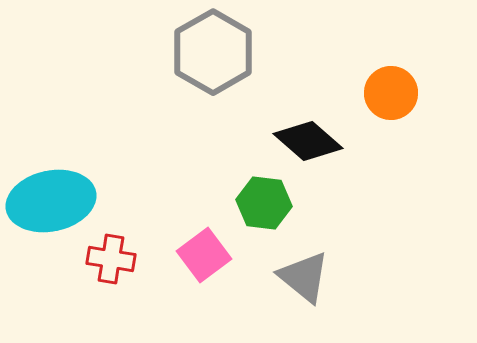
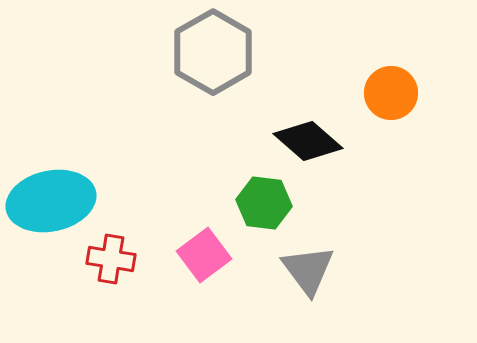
gray triangle: moved 4 px right, 7 px up; rotated 14 degrees clockwise
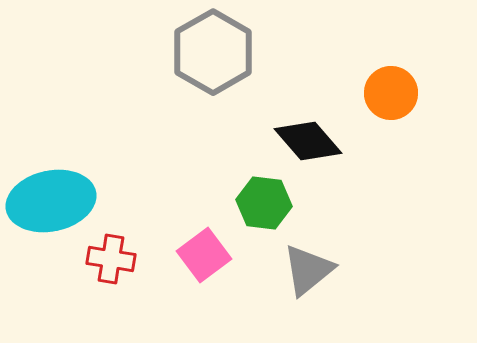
black diamond: rotated 8 degrees clockwise
gray triangle: rotated 28 degrees clockwise
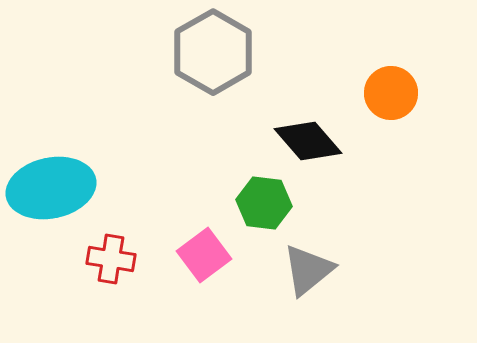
cyan ellipse: moved 13 px up
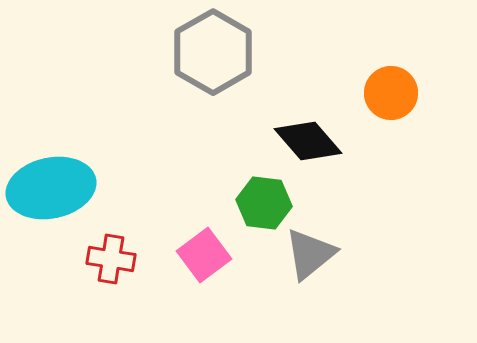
gray triangle: moved 2 px right, 16 px up
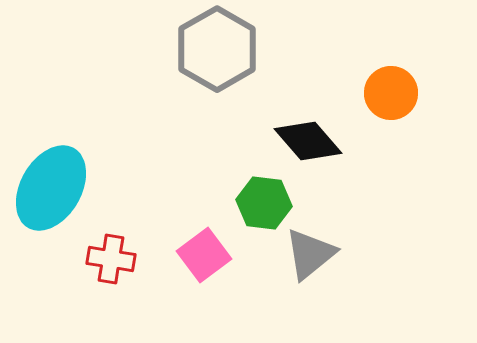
gray hexagon: moved 4 px right, 3 px up
cyan ellipse: rotated 48 degrees counterclockwise
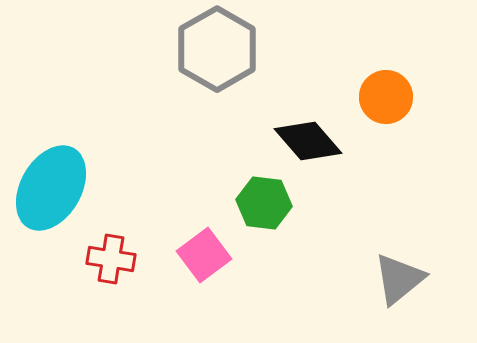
orange circle: moved 5 px left, 4 px down
gray triangle: moved 89 px right, 25 px down
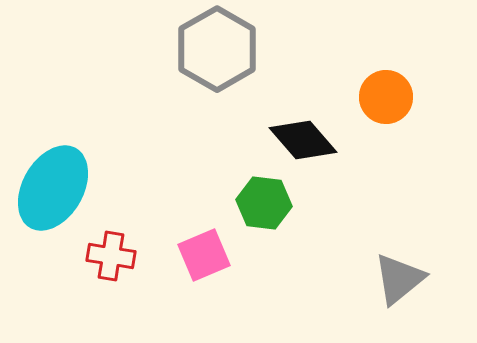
black diamond: moved 5 px left, 1 px up
cyan ellipse: moved 2 px right
pink square: rotated 14 degrees clockwise
red cross: moved 3 px up
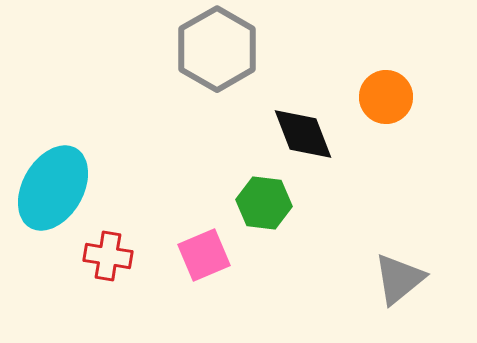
black diamond: moved 6 px up; rotated 20 degrees clockwise
red cross: moved 3 px left
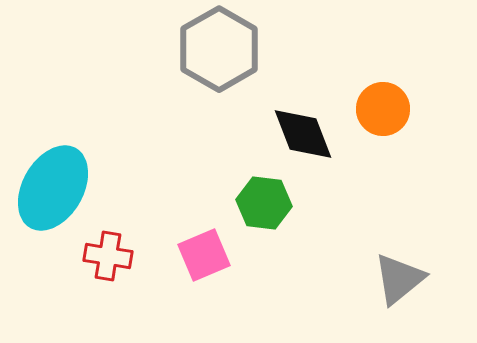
gray hexagon: moved 2 px right
orange circle: moved 3 px left, 12 px down
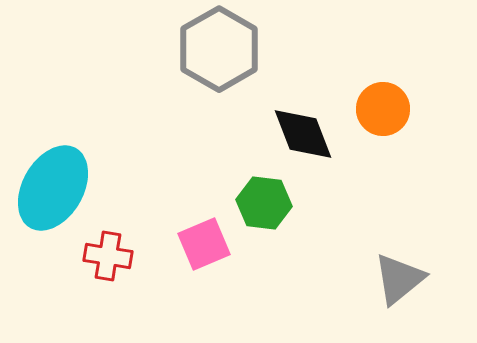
pink square: moved 11 px up
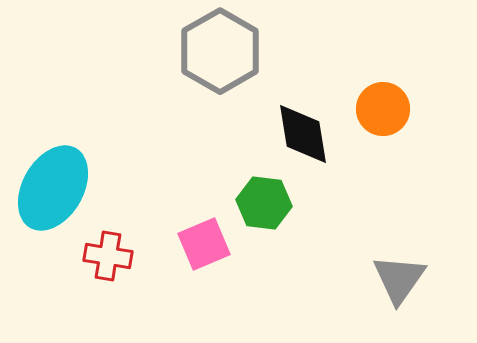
gray hexagon: moved 1 px right, 2 px down
black diamond: rotated 12 degrees clockwise
gray triangle: rotated 16 degrees counterclockwise
